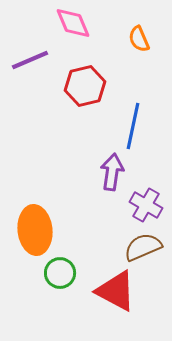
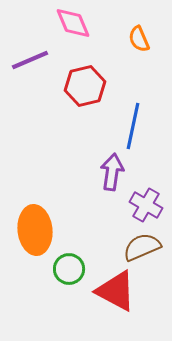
brown semicircle: moved 1 px left
green circle: moved 9 px right, 4 px up
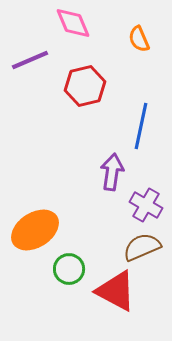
blue line: moved 8 px right
orange ellipse: rotated 63 degrees clockwise
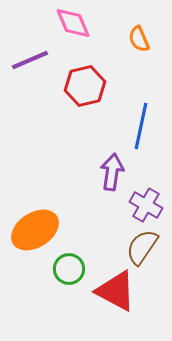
brown semicircle: rotated 33 degrees counterclockwise
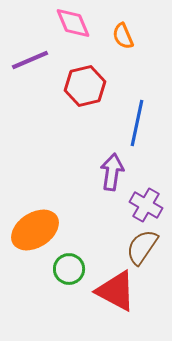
orange semicircle: moved 16 px left, 3 px up
blue line: moved 4 px left, 3 px up
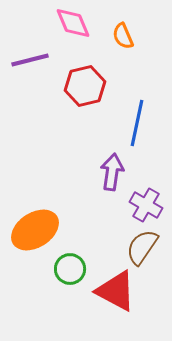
purple line: rotated 9 degrees clockwise
green circle: moved 1 px right
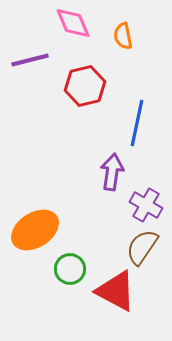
orange semicircle: rotated 12 degrees clockwise
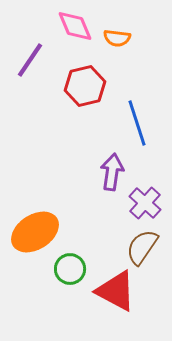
pink diamond: moved 2 px right, 3 px down
orange semicircle: moved 6 px left, 2 px down; rotated 72 degrees counterclockwise
purple line: rotated 42 degrees counterclockwise
blue line: rotated 30 degrees counterclockwise
purple cross: moved 1 px left, 2 px up; rotated 12 degrees clockwise
orange ellipse: moved 2 px down
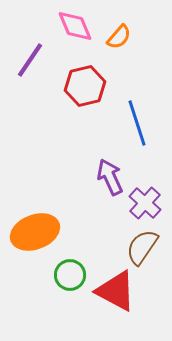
orange semicircle: moved 2 px right, 1 px up; rotated 56 degrees counterclockwise
purple arrow: moved 2 px left, 5 px down; rotated 33 degrees counterclockwise
orange ellipse: rotated 12 degrees clockwise
green circle: moved 6 px down
